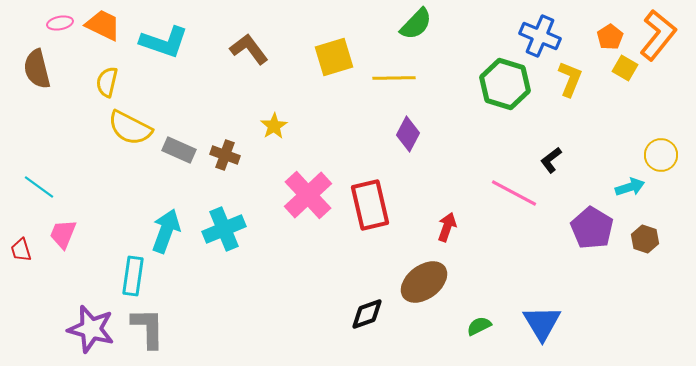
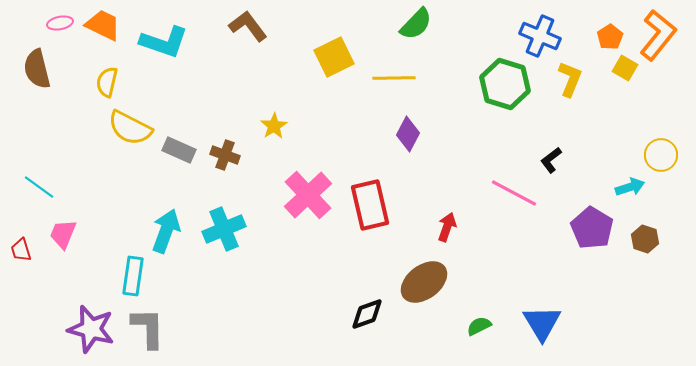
brown L-shape at (249, 49): moved 1 px left, 23 px up
yellow square at (334, 57): rotated 9 degrees counterclockwise
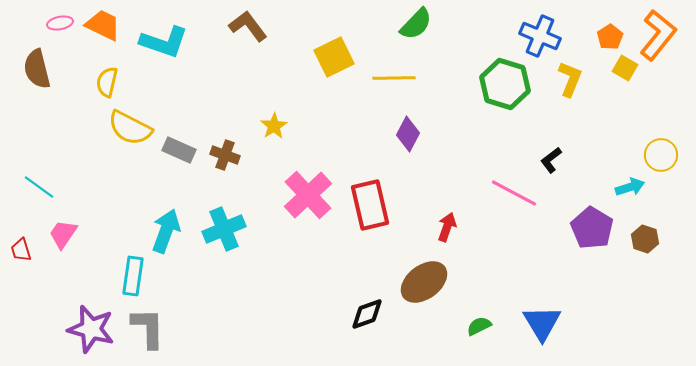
pink trapezoid at (63, 234): rotated 12 degrees clockwise
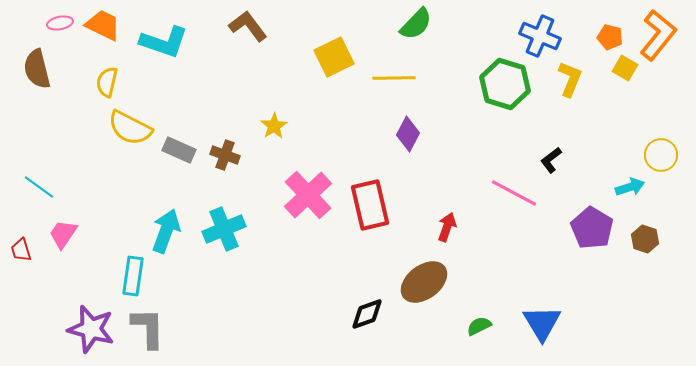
orange pentagon at (610, 37): rotated 25 degrees counterclockwise
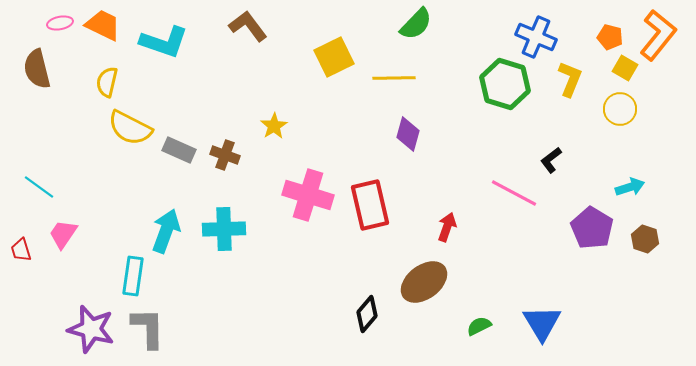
blue cross at (540, 36): moved 4 px left, 1 px down
purple diamond at (408, 134): rotated 12 degrees counterclockwise
yellow circle at (661, 155): moved 41 px left, 46 px up
pink cross at (308, 195): rotated 30 degrees counterclockwise
cyan cross at (224, 229): rotated 21 degrees clockwise
black diamond at (367, 314): rotated 30 degrees counterclockwise
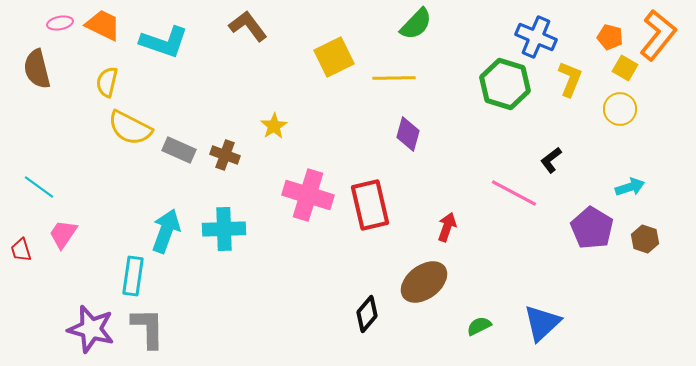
blue triangle at (542, 323): rotated 18 degrees clockwise
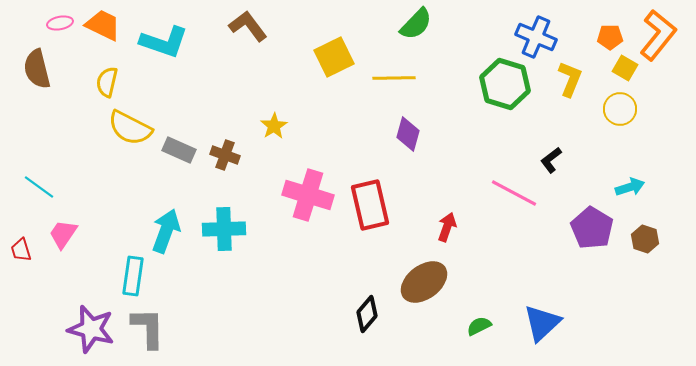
orange pentagon at (610, 37): rotated 15 degrees counterclockwise
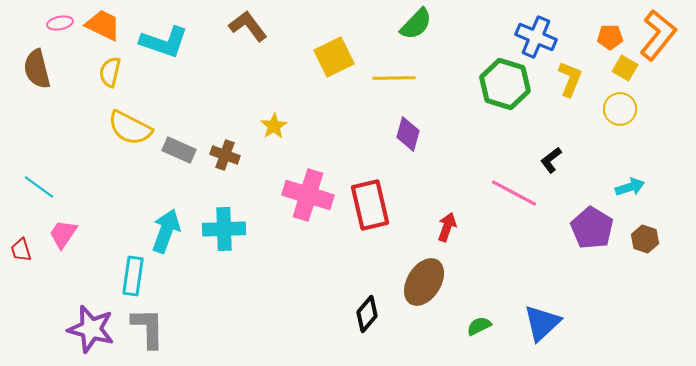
yellow semicircle at (107, 82): moved 3 px right, 10 px up
brown ellipse at (424, 282): rotated 21 degrees counterclockwise
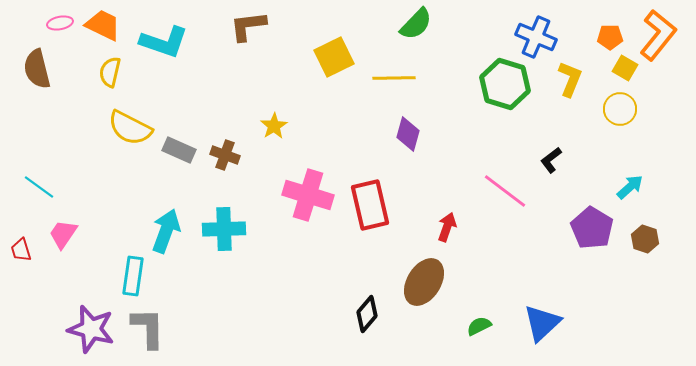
brown L-shape at (248, 26): rotated 60 degrees counterclockwise
cyan arrow at (630, 187): rotated 24 degrees counterclockwise
pink line at (514, 193): moved 9 px left, 2 px up; rotated 9 degrees clockwise
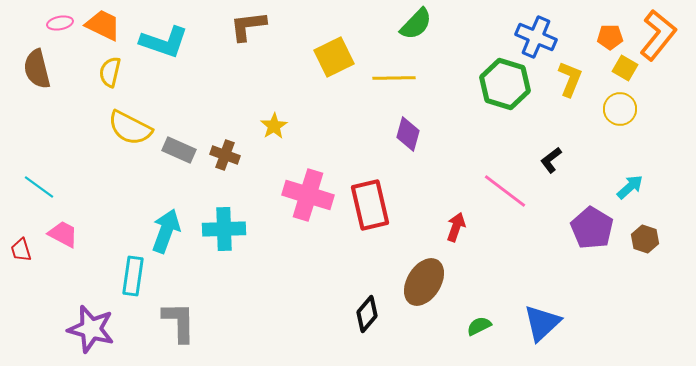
red arrow at (447, 227): moved 9 px right
pink trapezoid at (63, 234): rotated 84 degrees clockwise
gray L-shape at (148, 328): moved 31 px right, 6 px up
